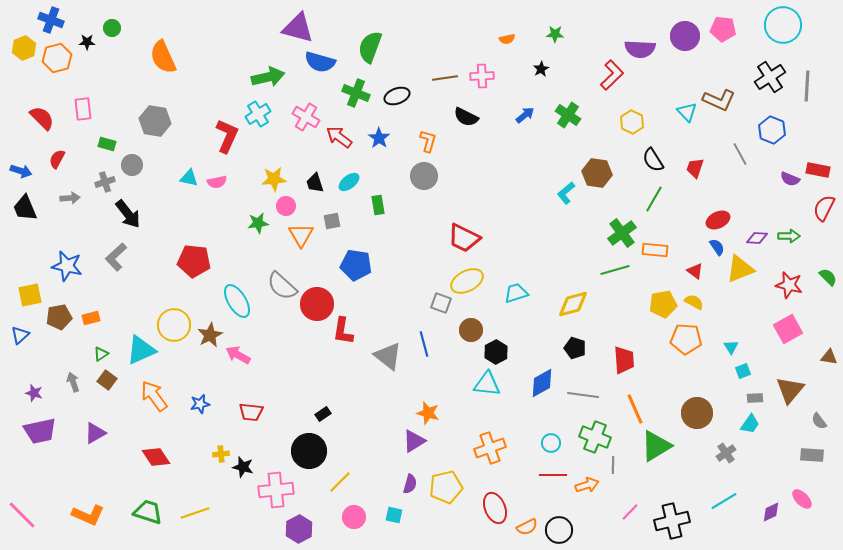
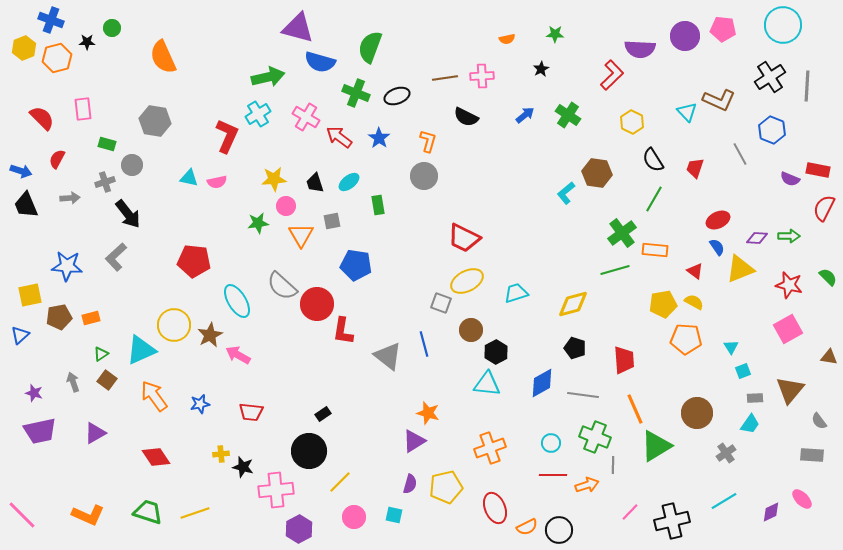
black trapezoid at (25, 208): moved 1 px right, 3 px up
blue star at (67, 266): rotated 8 degrees counterclockwise
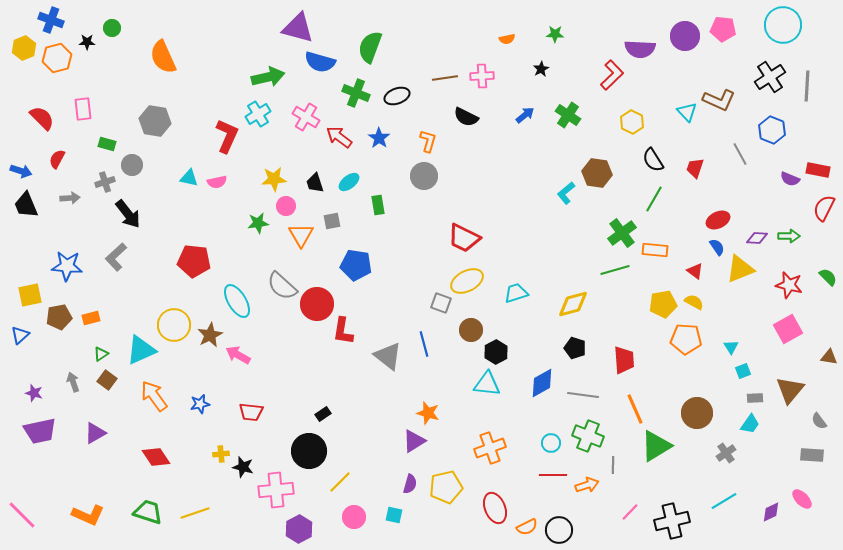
green cross at (595, 437): moved 7 px left, 1 px up
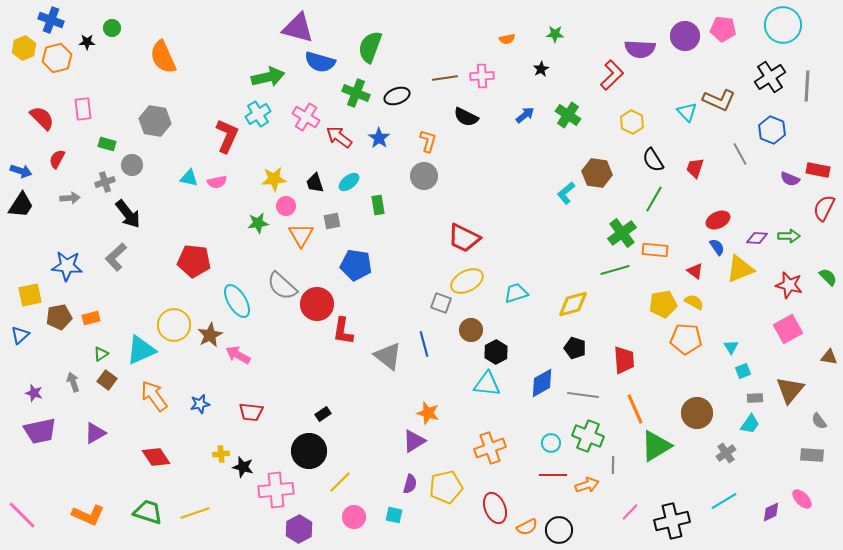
black trapezoid at (26, 205): moved 5 px left; rotated 124 degrees counterclockwise
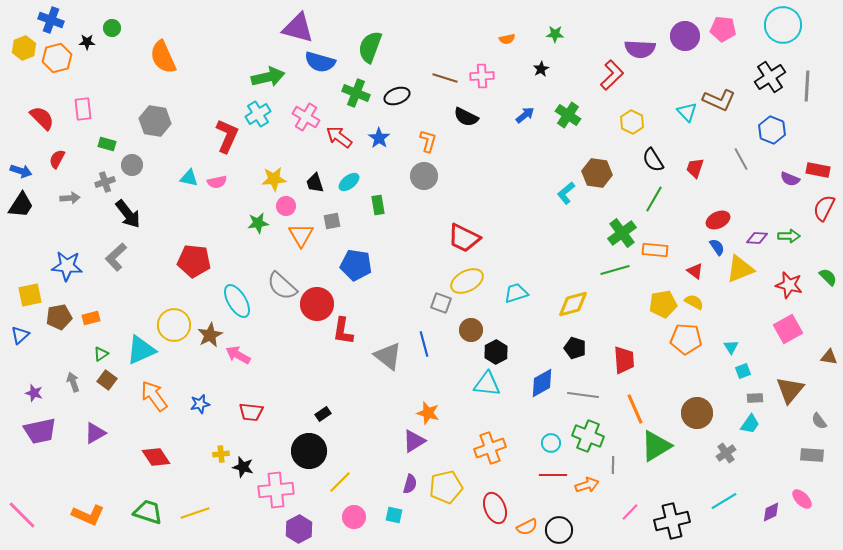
brown line at (445, 78): rotated 25 degrees clockwise
gray line at (740, 154): moved 1 px right, 5 px down
